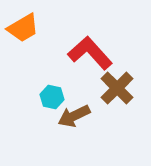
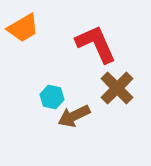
red L-shape: moved 6 px right, 9 px up; rotated 18 degrees clockwise
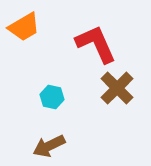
orange trapezoid: moved 1 px right, 1 px up
brown arrow: moved 25 px left, 30 px down
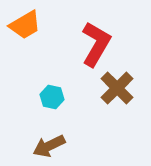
orange trapezoid: moved 1 px right, 2 px up
red L-shape: rotated 54 degrees clockwise
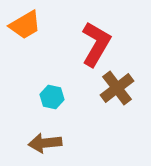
brown cross: rotated 8 degrees clockwise
brown arrow: moved 4 px left, 3 px up; rotated 20 degrees clockwise
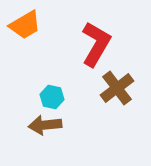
brown arrow: moved 18 px up
